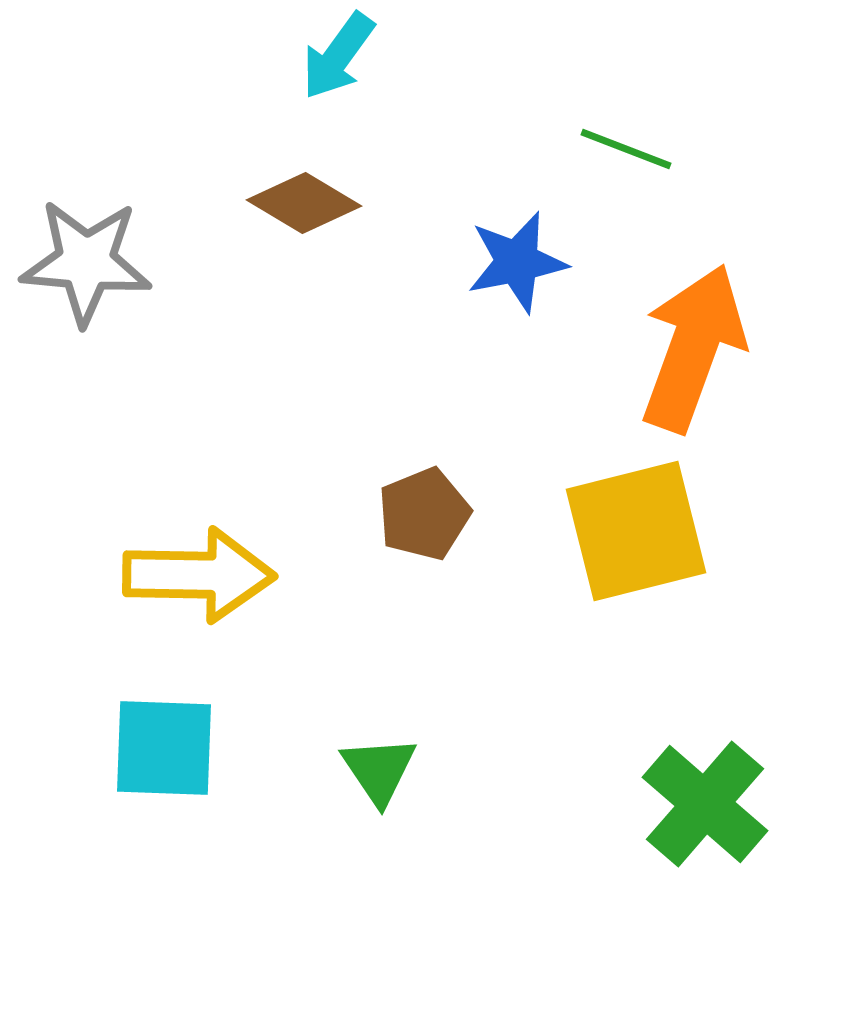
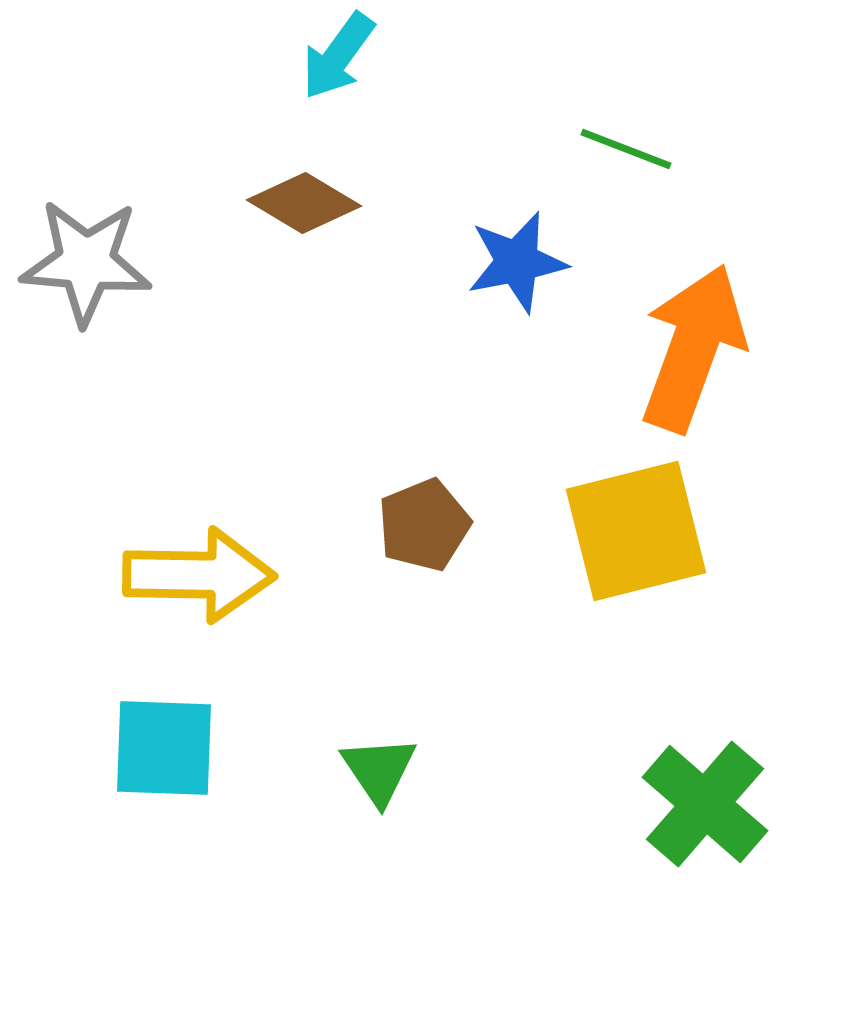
brown pentagon: moved 11 px down
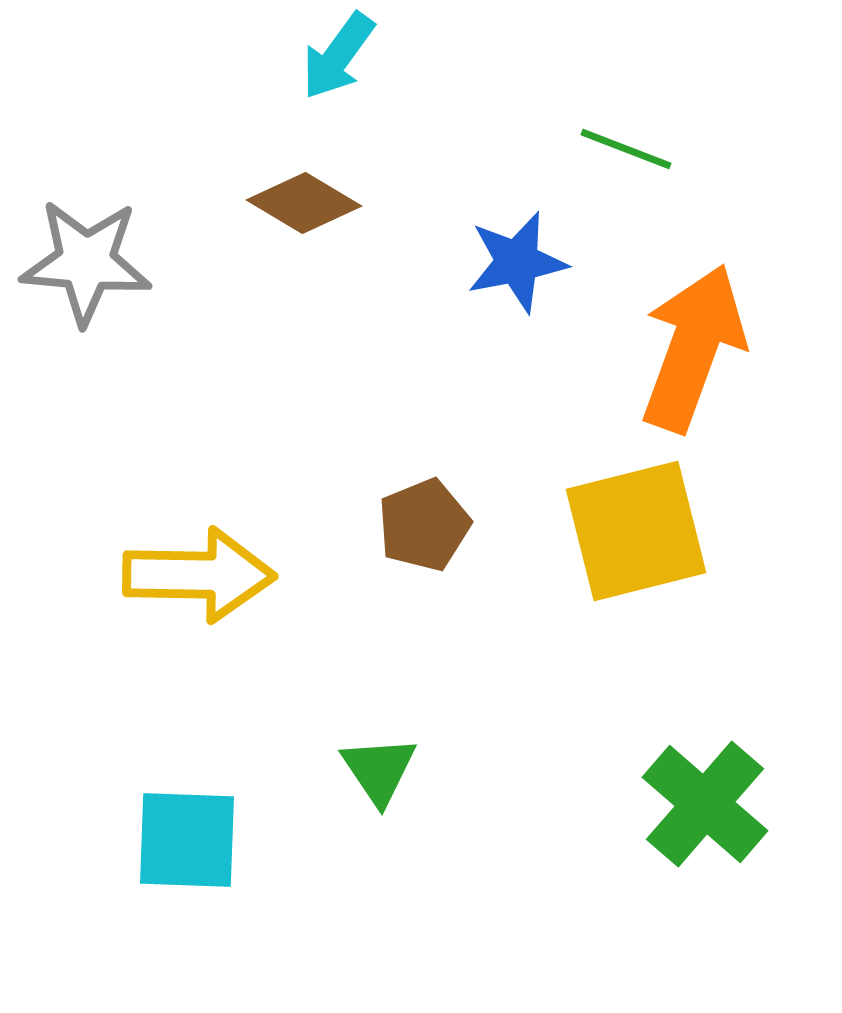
cyan square: moved 23 px right, 92 px down
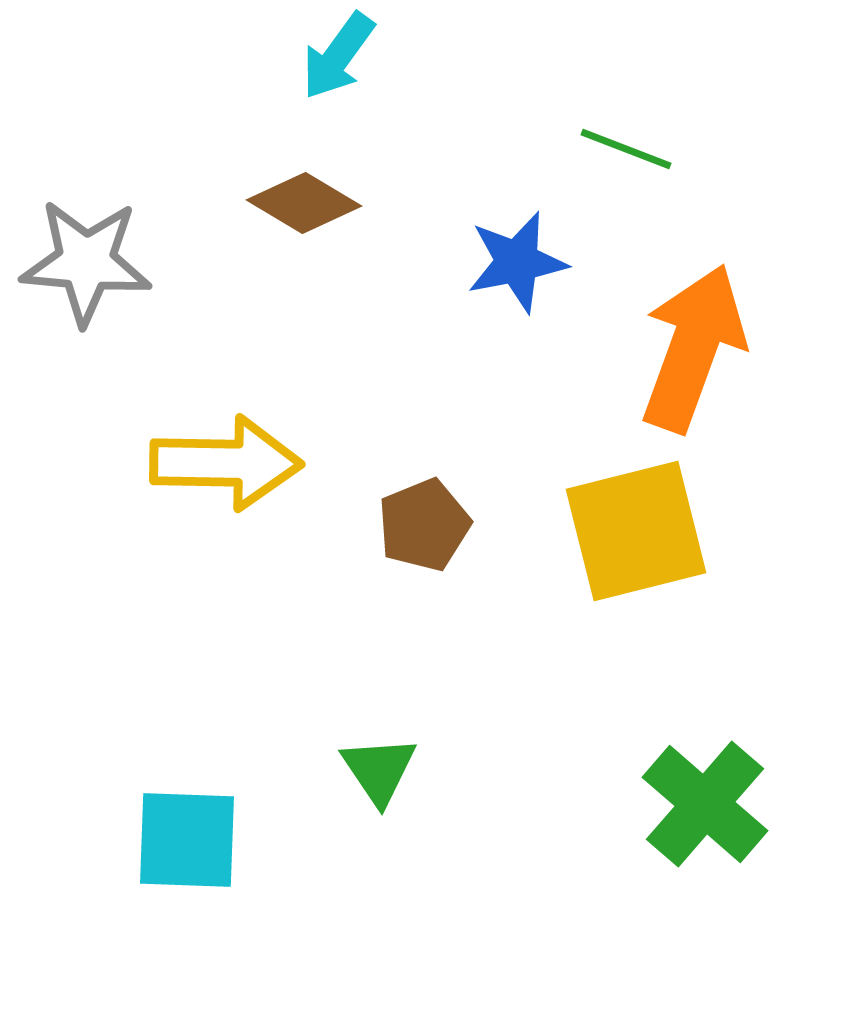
yellow arrow: moved 27 px right, 112 px up
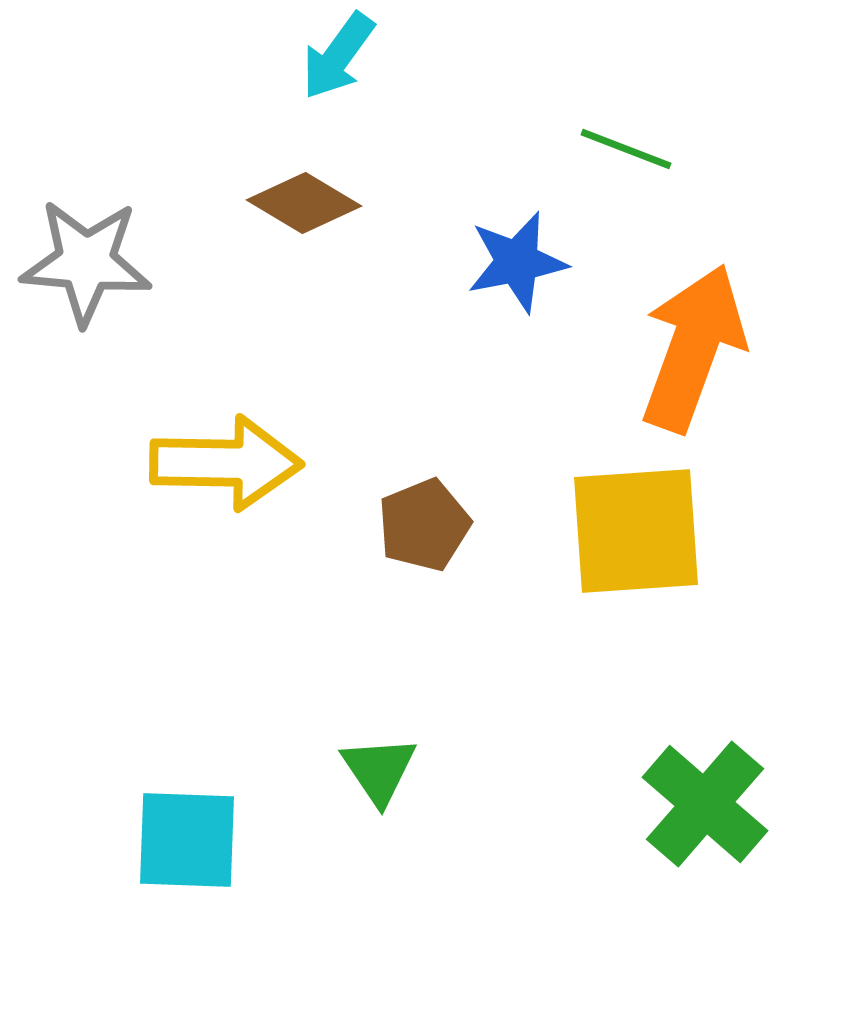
yellow square: rotated 10 degrees clockwise
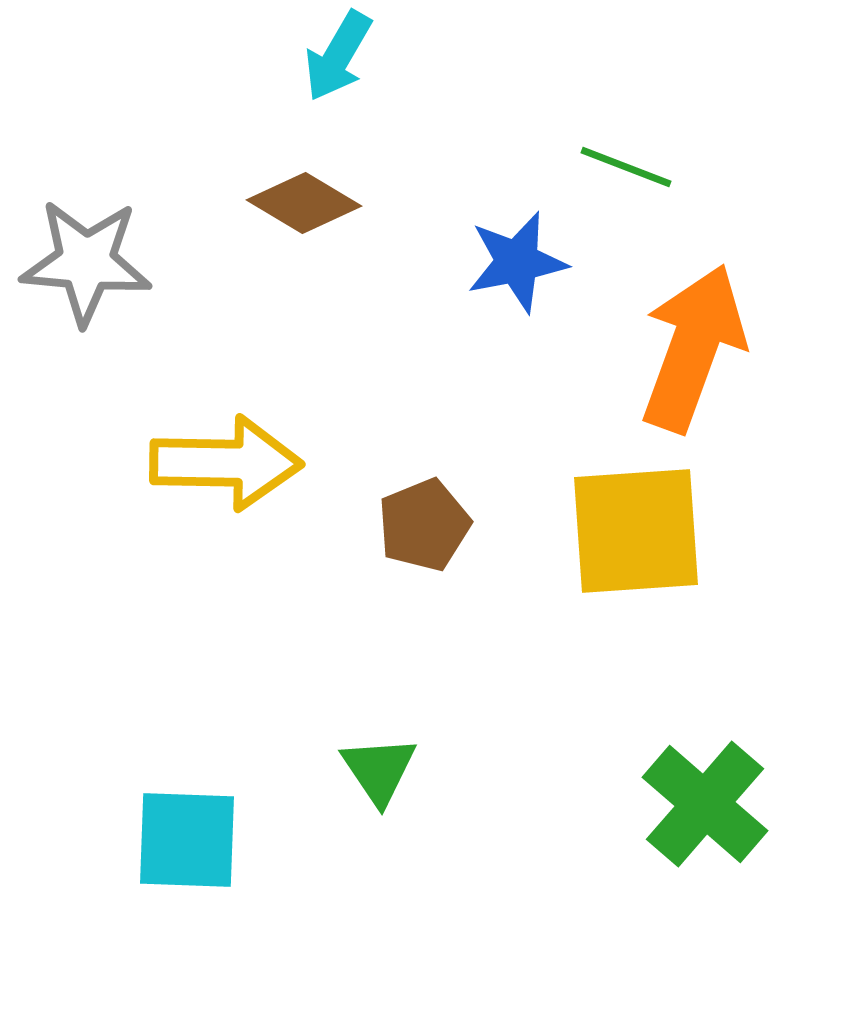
cyan arrow: rotated 6 degrees counterclockwise
green line: moved 18 px down
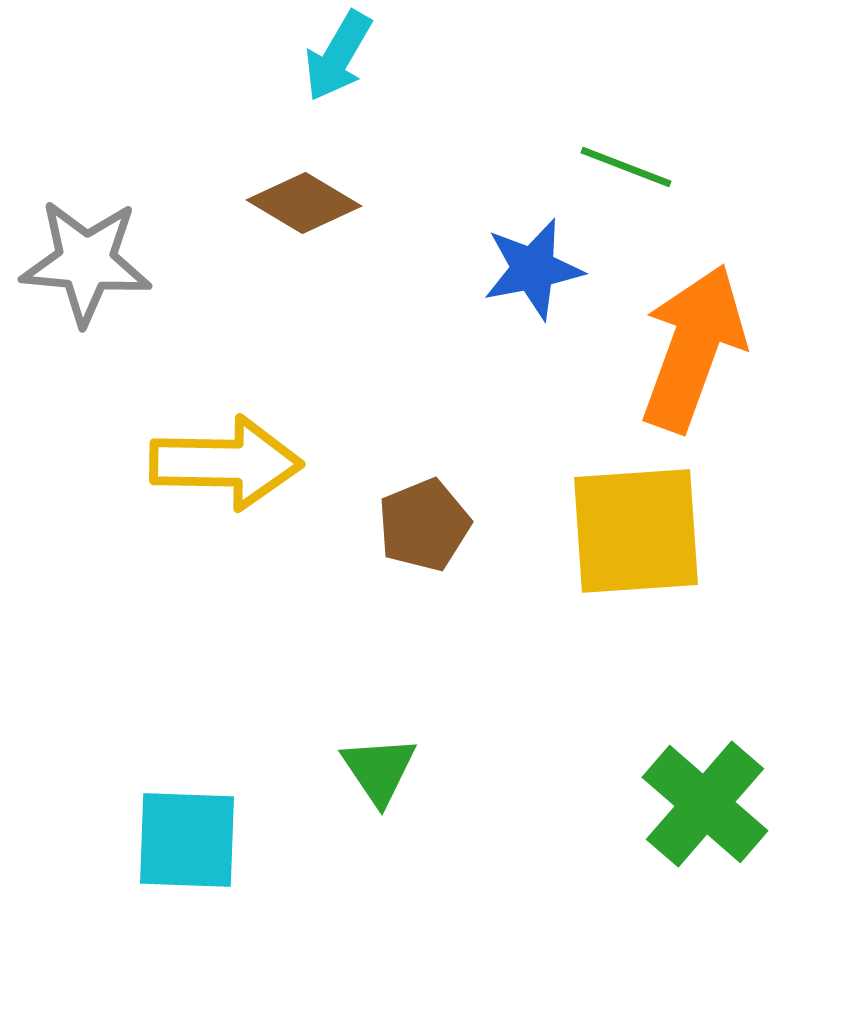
blue star: moved 16 px right, 7 px down
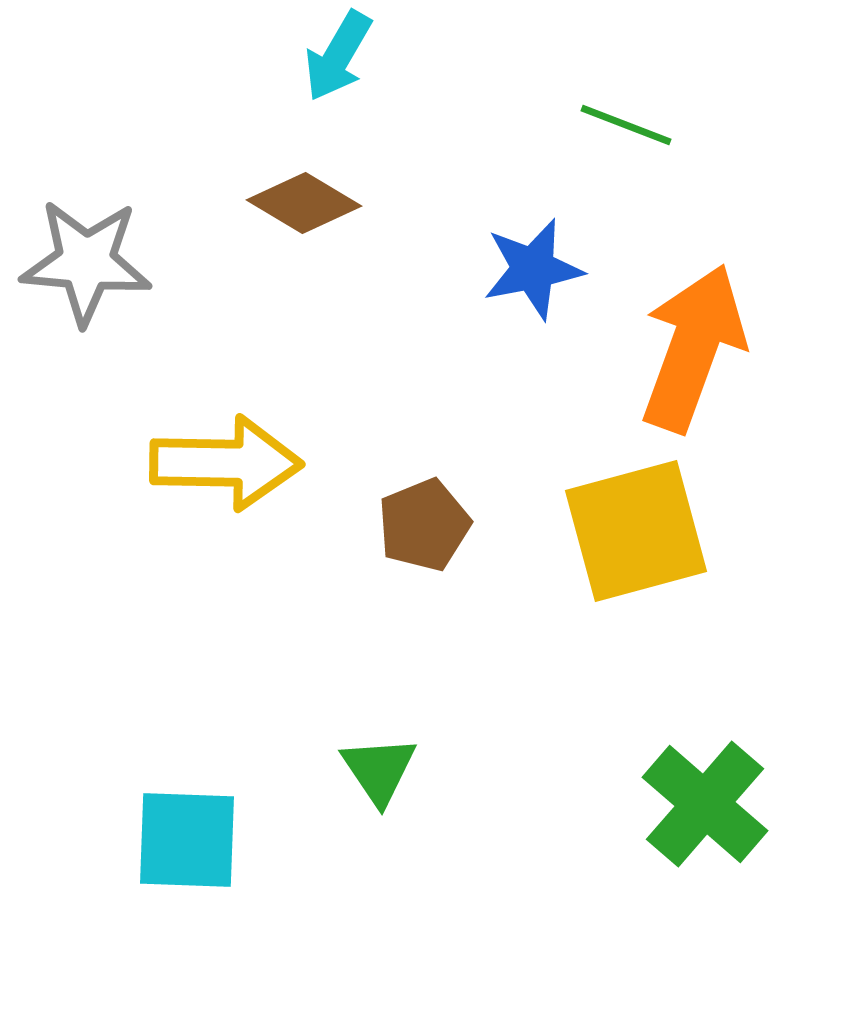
green line: moved 42 px up
yellow square: rotated 11 degrees counterclockwise
